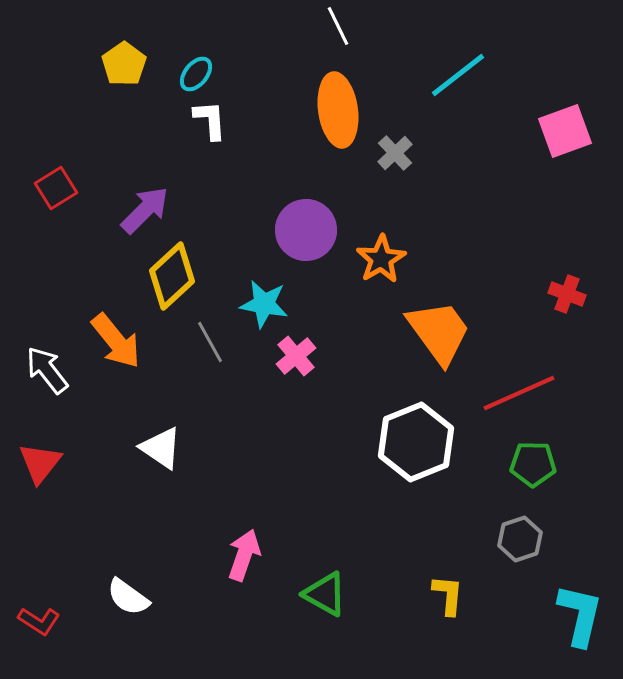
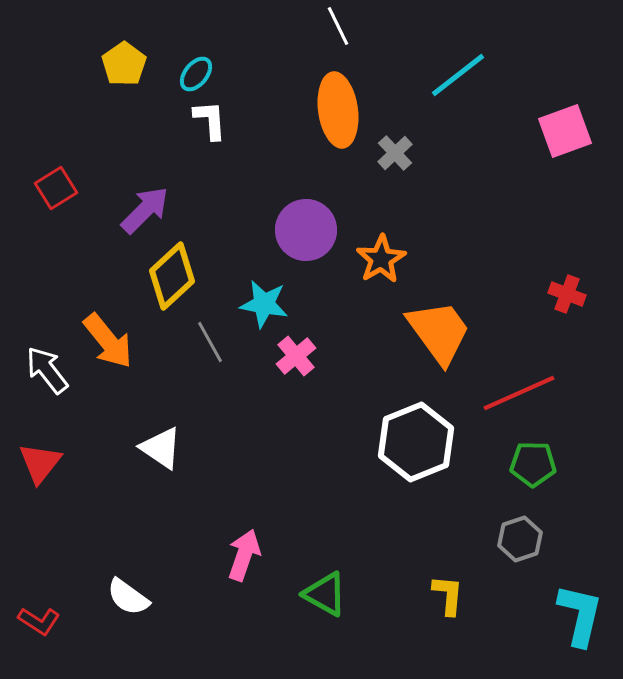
orange arrow: moved 8 px left
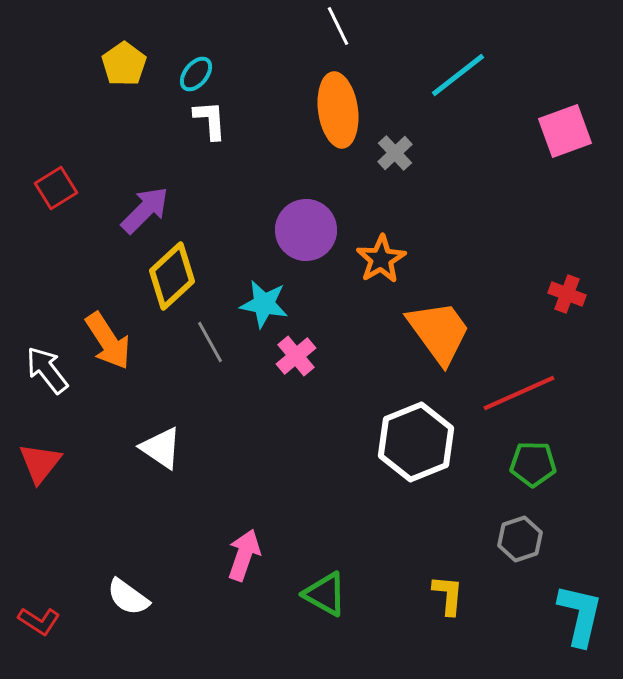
orange arrow: rotated 6 degrees clockwise
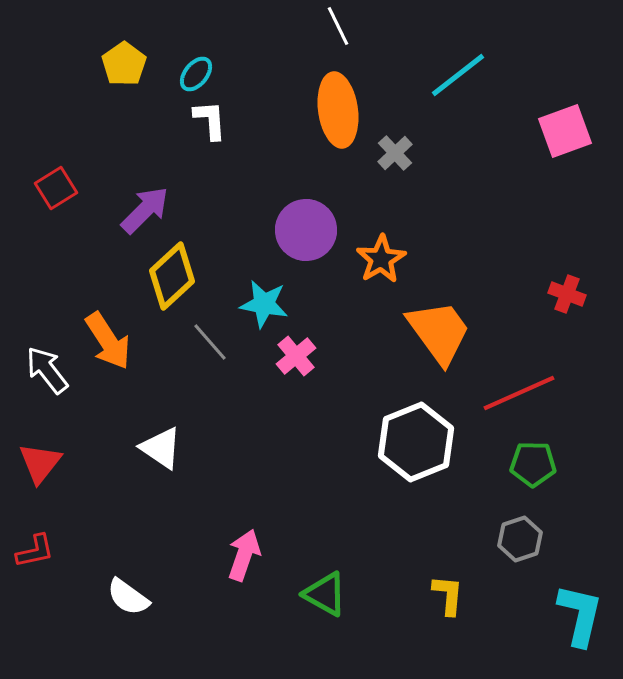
gray line: rotated 12 degrees counterclockwise
red L-shape: moved 4 px left, 70 px up; rotated 45 degrees counterclockwise
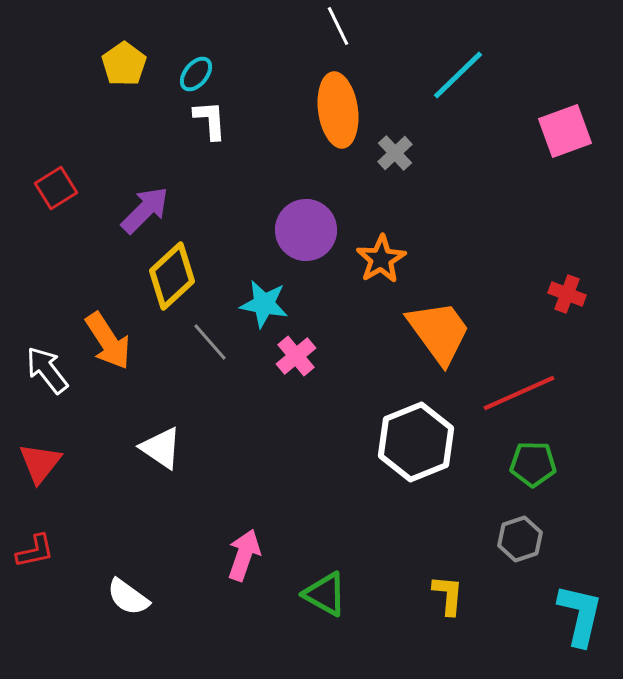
cyan line: rotated 6 degrees counterclockwise
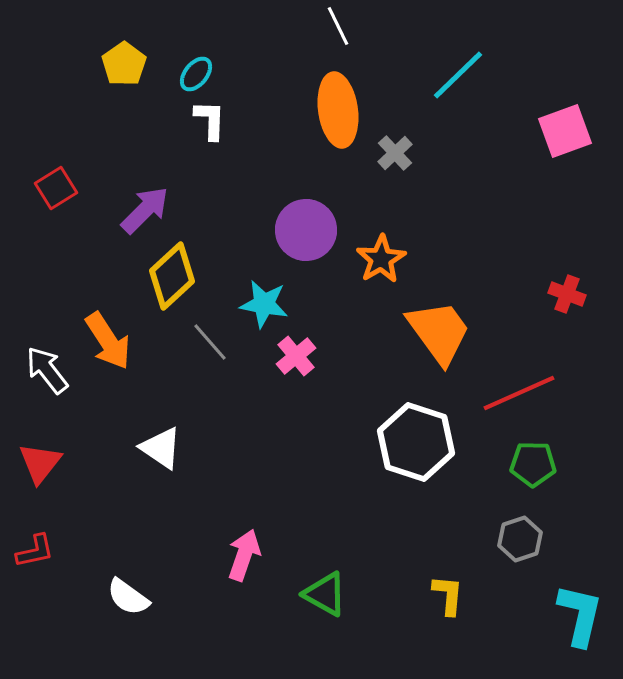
white L-shape: rotated 6 degrees clockwise
white hexagon: rotated 20 degrees counterclockwise
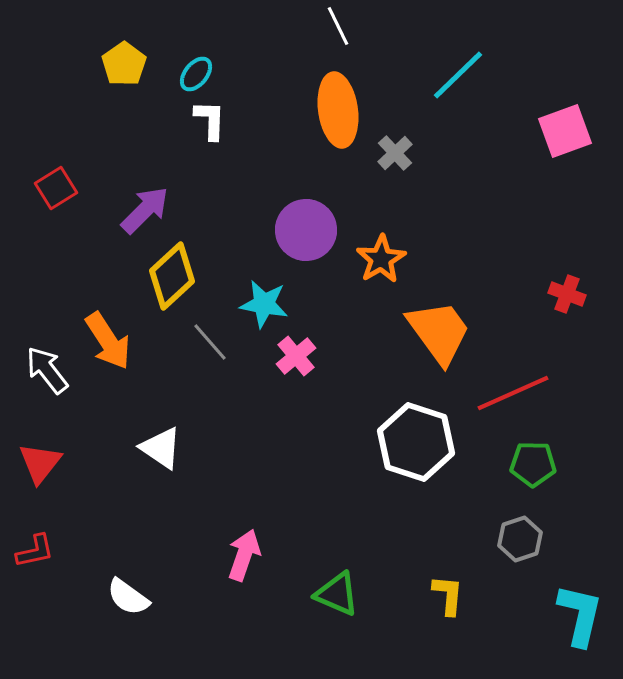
red line: moved 6 px left
green triangle: moved 12 px right; rotated 6 degrees counterclockwise
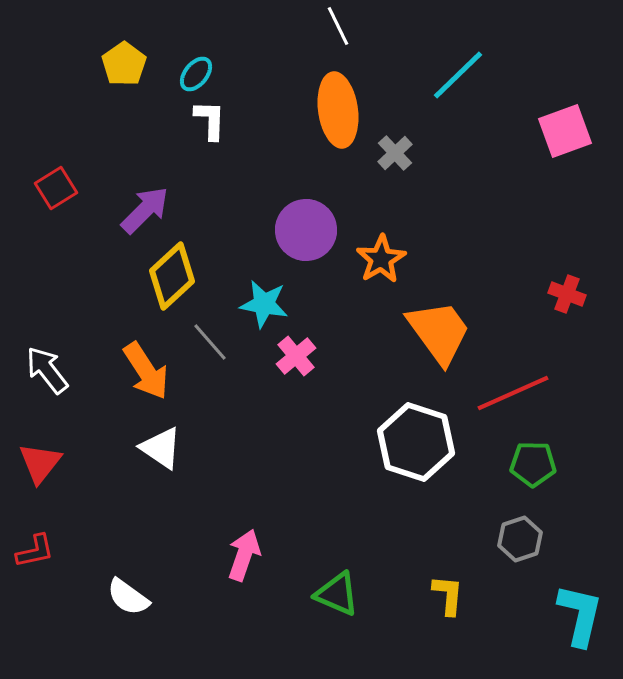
orange arrow: moved 38 px right, 30 px down
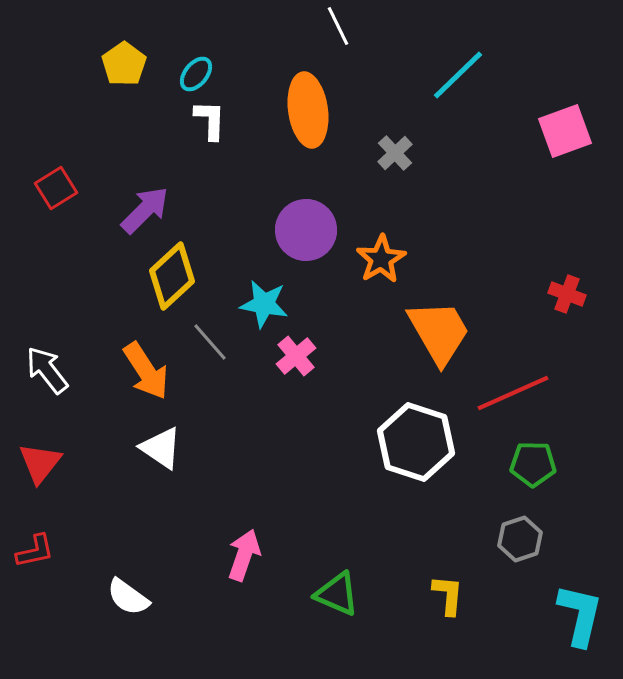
orange ellipse: moved 30 px left
orange trapezoid: rotated 6 degrees clockwise
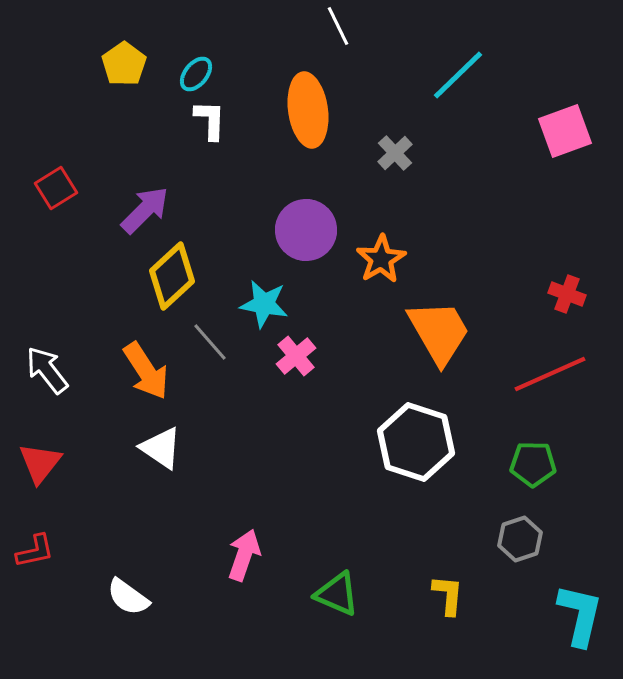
red line: moved 37 px right, 19 px up
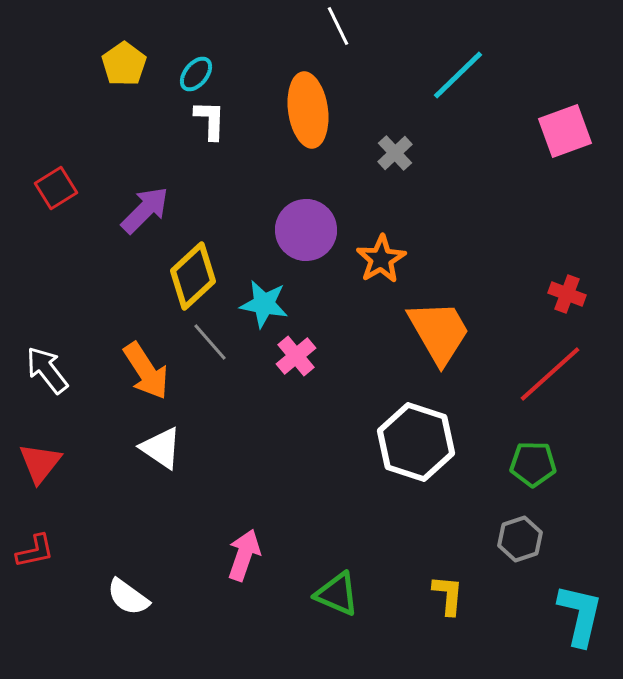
yellow diamond: moved 21 px right
red line: rotated 18 degrees counterclockwise
